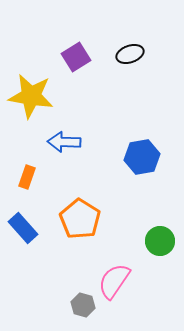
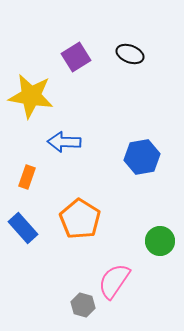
black ellipse: rotated 40 degrees clockwise
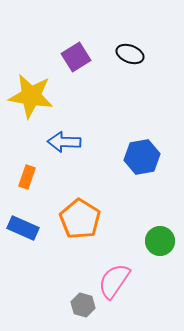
blue rectangle: rotated 24 degrees counterclockwise
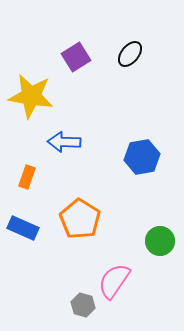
black ellipse: rotated 72 degrees counterclockwise
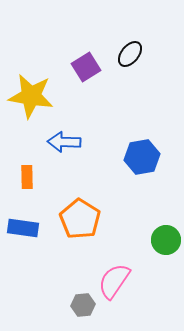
purple square: moved 10 px right, 10 px down
orange rectangle: rotated 20 degrees counterclockwise
blue rectangle: rotated 16 degrees counterclockwise
green circle: moved 6 px right, 1 px up
gray hexagon: rotated 20 degrees counterclockwise
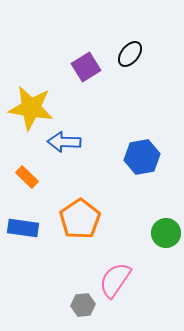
yellow star: moved 12 px down
orange rectangle: rotated 45 degrees counterclockwise
orange pentagon: rotated 6 degrees clockwise
green circle: moved 7 px up
pink semicircle: moved 1 px right, 1 px up
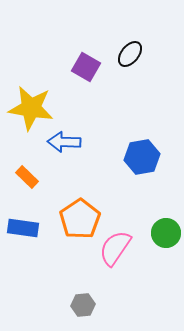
purple square: rotated 28 degrees counterclockwise
pink semicircle: moved 32 px up
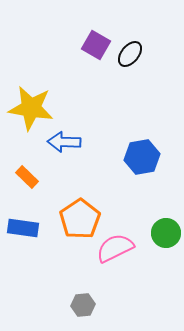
purple square: moved 10 px right, 22 px up
pink semicircle: rotated 30 degrees clockwise
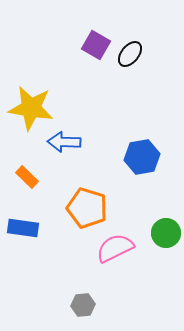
orange pentagon: moved 7 px right, 11 px up; rotated 21 degrees counterclockwise
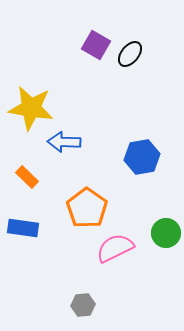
orange pentagon: rotated 18 degrees clockwise
